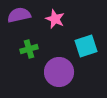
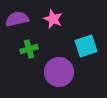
purple semicircle: moved 2 px left, 4 px down
pink star: moved 2 px left
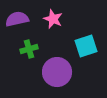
purple circle: moved 2 px left
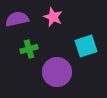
pink star: moved 2 px up
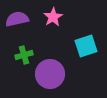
pink star: rotated 18 degrees clockwise
green cross: moved 5 px left, 6 px down
purple circle: moved 7 px left, 2 px down
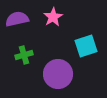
purple circle: moved 8 px right
